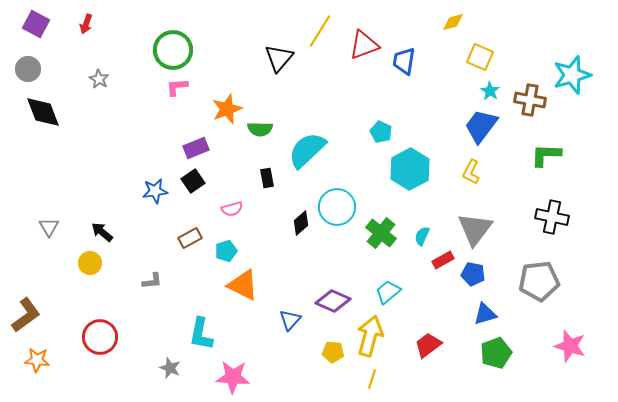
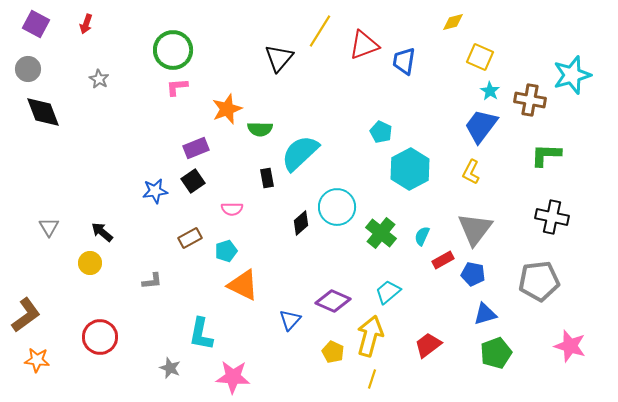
cyan semicircle at (307, 150): moved 7 px left, 3 px down
pink semicircle at (232, 209): rotated 15 degrees clockwise
yellow pentagon at (333, 352): rotated 20 degrees clockwise
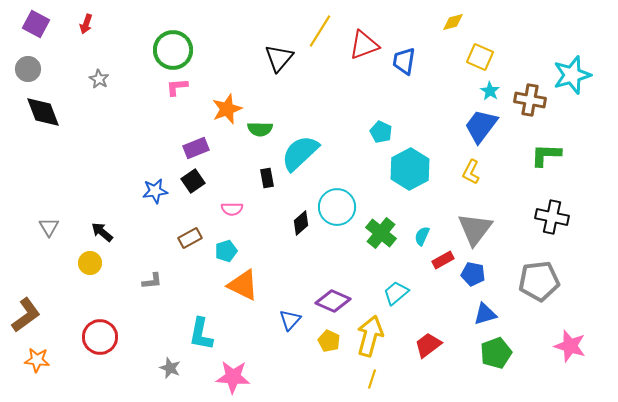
cyan trapezoid at (388, 292): moved 8 px right, 1 px down
yellow pentagon at (333, 352): moved 4 px left, 11 px up
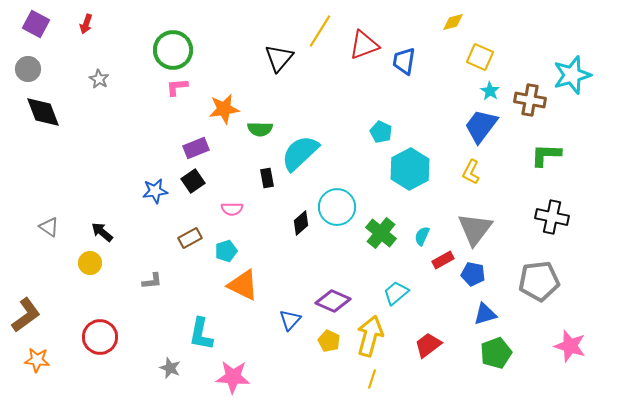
orange star at (227, 109): moved 3 px left; rotated 12 degrees clockwise
gray triangle at (49, 227): rotated 25 degrees counterclockwise
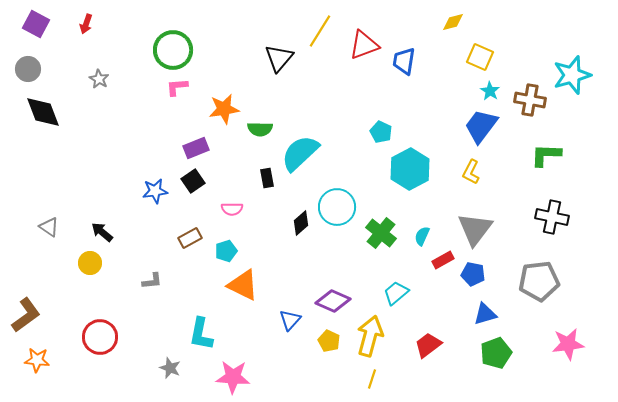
pink star at (570, 346): moved 2 px left, 2 px up; rotated 24 degrees counterclockwise
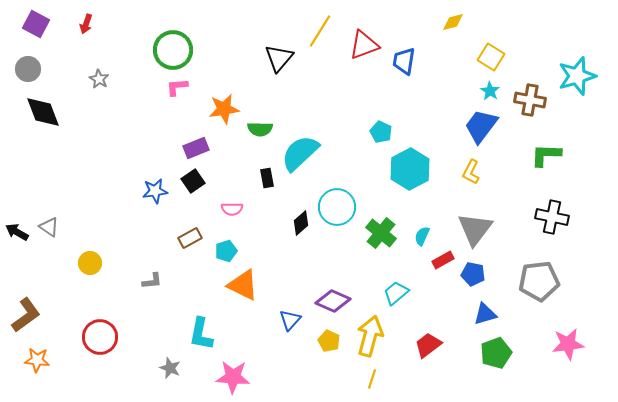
yellow square at (480, 57): moved 11 px right; rotated 8 degrees clockwise
cyan star at (572, 75): moved 5 px right, 1 px down
black arrow at (102, 232): moved 85 px left; rotated 10 degrees counterclockwise
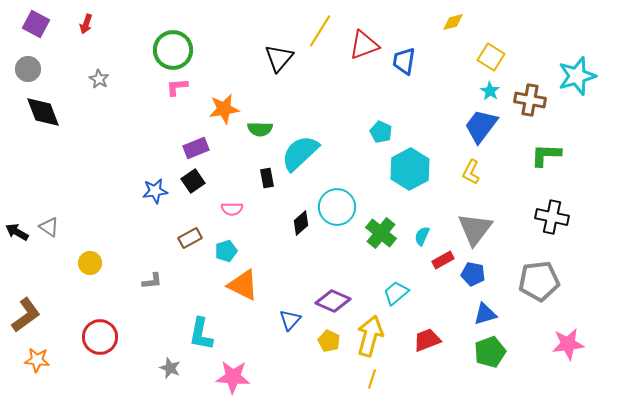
red trapezoid at (428, 345): moved 1 px left, 5 px up; rotated 16 degrees clockwise
green pentagon at (496, 353): moved 6 px left, 1 px up
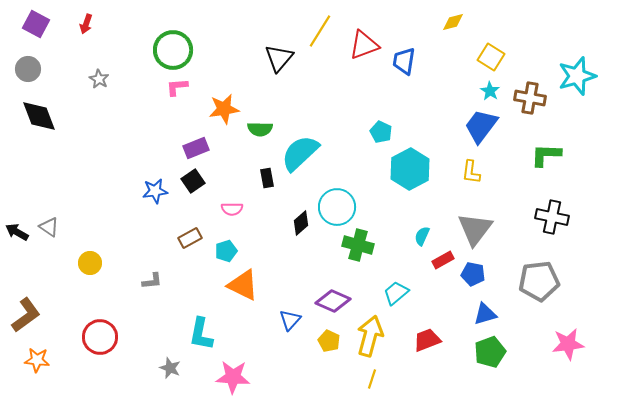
brown cross at (530, 100): moved 2 px up
black diamond at (43, 112): moved 4 px left, 4 px down
yellow L-shape at (471, 172): rotated 20 degrees counterclockwise
green cross at (381, 233): moved 23 px left, 12 px down; rotated 24 degrees counterclockwise
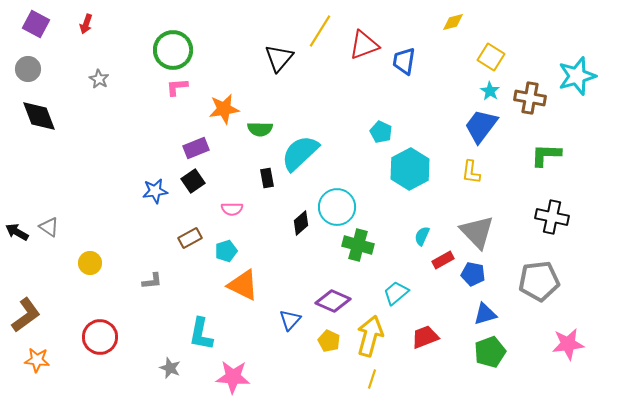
gray triangle at (475, 229): moved 2 px right, 3 px down; rotated 21 degrees counterclockwise
red trapezoid at (427, 340): moved 2 px left, 3 px up
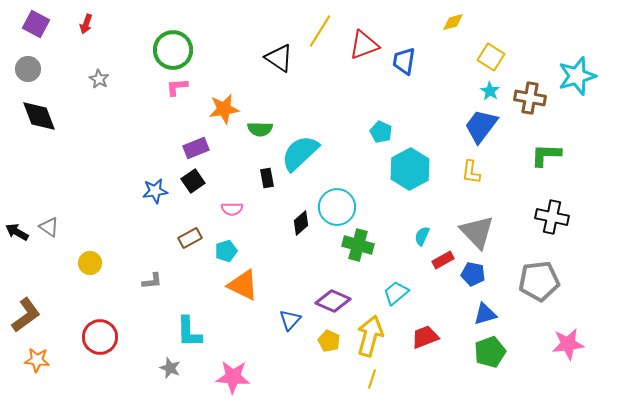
black triangle at (279, 58): rotated 36 degrees counterclockwise
cyan L-shape at (201, 334): moved 12 px left, 2 px up; rotated 12 degrees counterclockwise
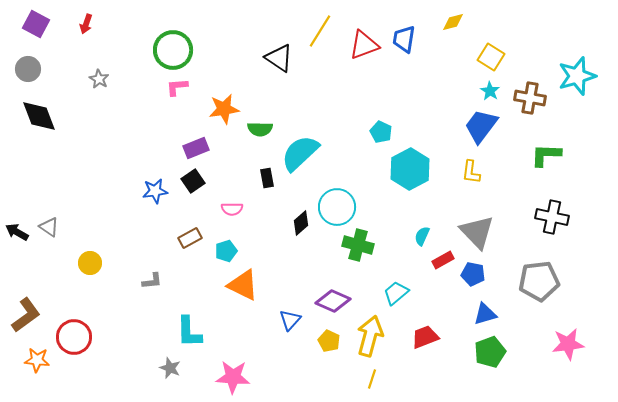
blue trapezoid at (404, 61): moved 22 px up
red circle at (100, 337): moved 26 px left
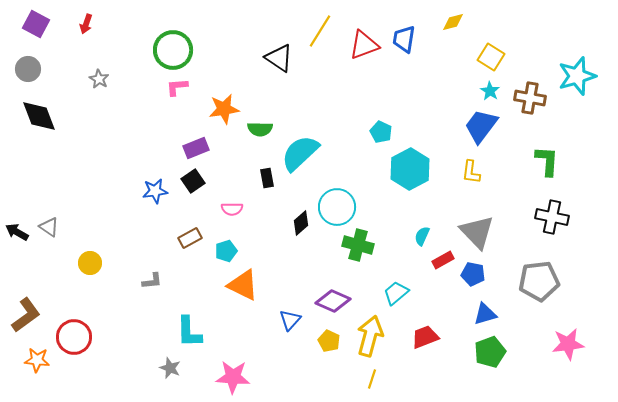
green L-shape at (546, 155): moved 1 px right, 6 px down; rotated 92 degrees clockwise
